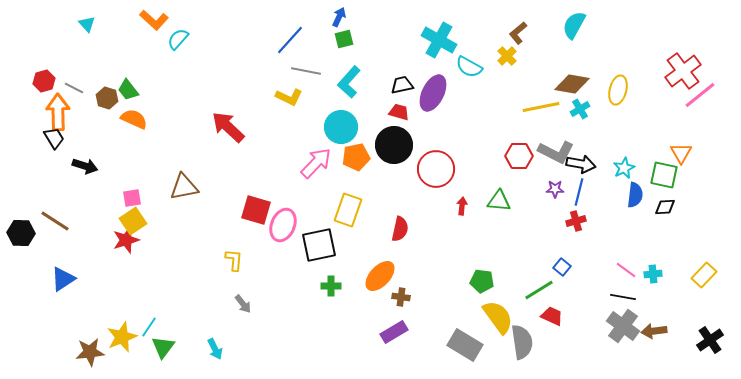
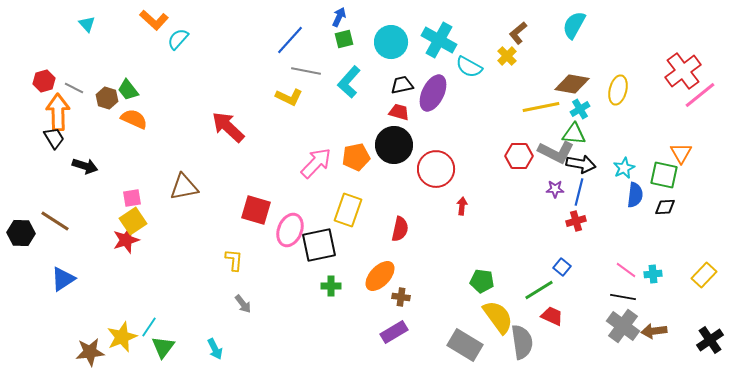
cyan circle at (341, 127): moved 50 px right, 85 px up
green triangle at (499, 201): moved 75 px right, 67 px up
pink ellipse at (283, 225): moved 7 px right, 5 px down
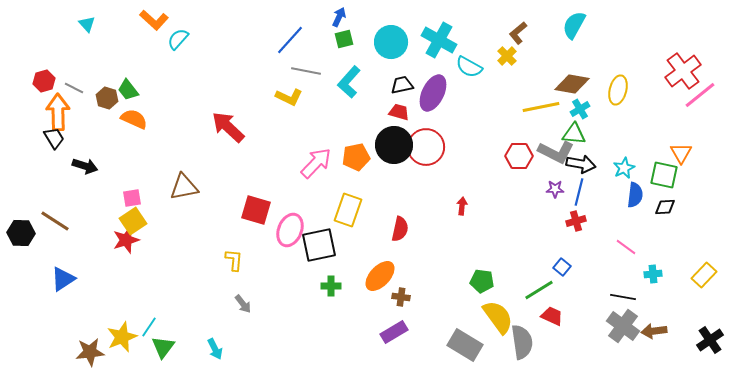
red circle at (436, 169): moved 10 px left, 22 px up
pink line at (626, 270): moved 23 px up
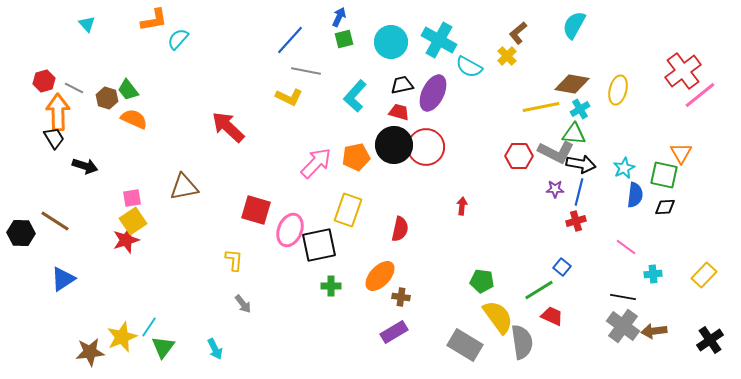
orange L-shape at (154, 20): rotated 52 degrees counterclockwise
cyan L-shape at (349, 82): moved 6 px right, 14 px down
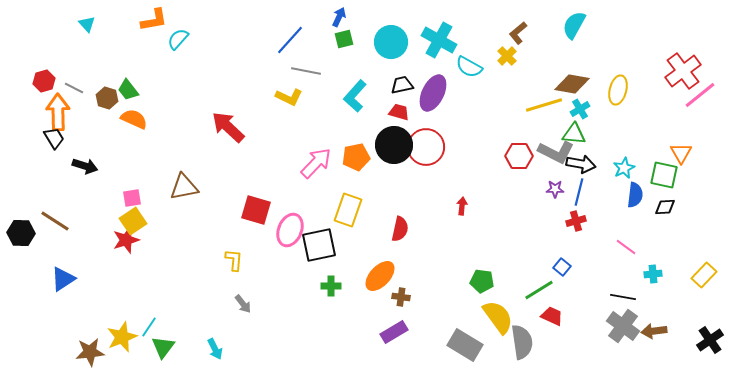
yellow line at (541, 107): moved 3 px right, 2 px up; rotated 6 degrees counterclockwise
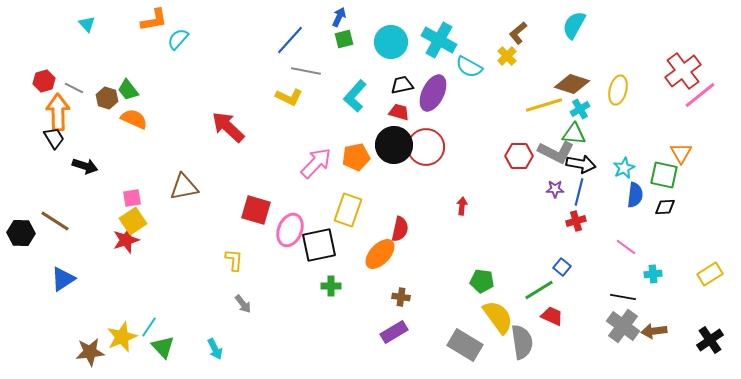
brown diamond at (572, 84): rotated 8 degrees clockwise
yellow rectangle at (704, 275): moved 6 px right, 1 px up; rotated 15 degrees clockwise
orange ellipse at (380, 276): moved 22 px up
green triangle at (163, 347): rotated 20 degrees counterclockwise
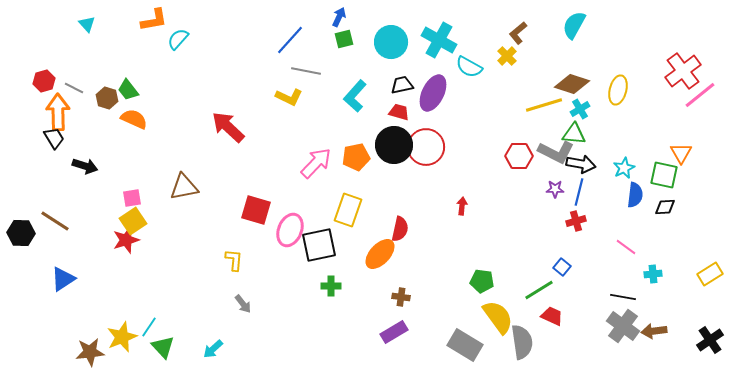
cyan arrow at (215, 349): moved 2 px left; rotated 75 degrees clockwise
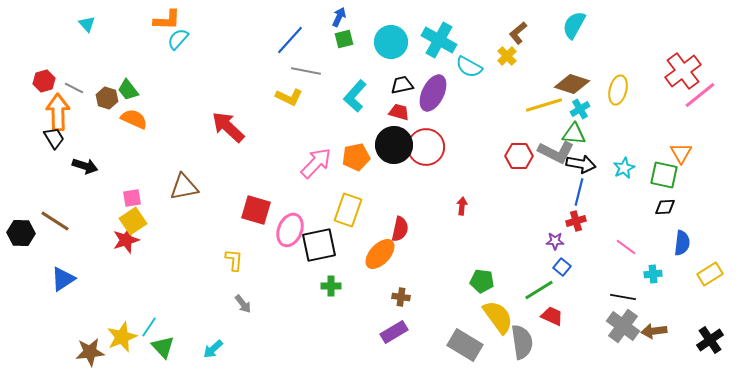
orange L-shape at (154, 20): moved 13 px right; rotated 12 degrees clockwise
purple star at (555, 189): moved 52 px down
blue semicircle at (635, 195): moved 47 px right, 48 px down
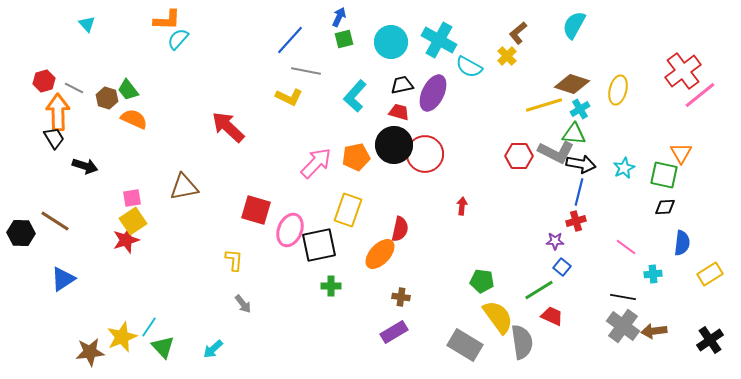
red circle at (426, 147): moved 1 px left, 7 px down
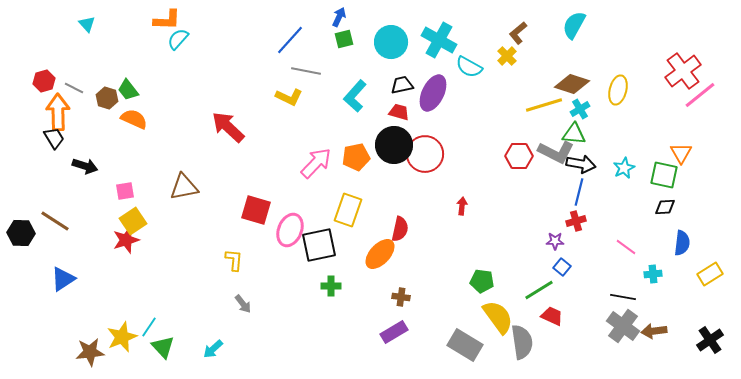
pink square at (132, 198): moved 7 px left, 7 px up
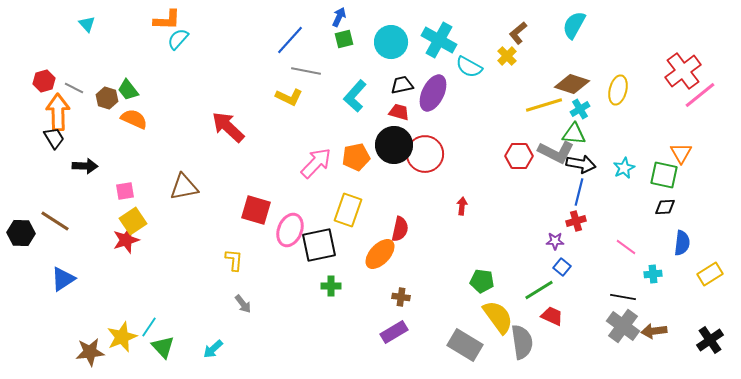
black arrow at (85, 166): rotated 15 degrees counterclockwise
